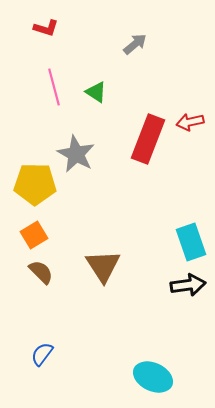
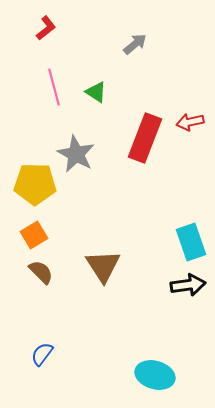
red L-shape: rotated 55 degrees counterclockwise
red rectangle: moved 3 px left, 1 px up
cyan ellipse: moved 2 px right, 2 px up; rotated 9 degrees counterclockwise
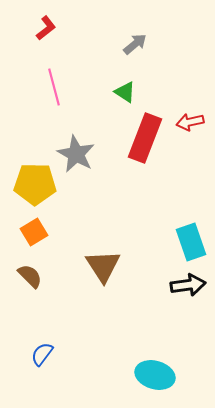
green triangle: moved 29 px right
orange square: moved 3 px up
brown semicircle: moved 11 px left, 4 px down
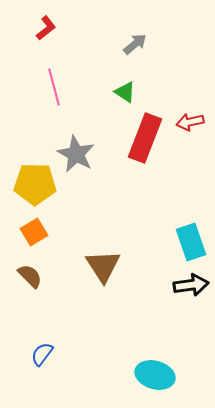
black arrow: moved 3 px right
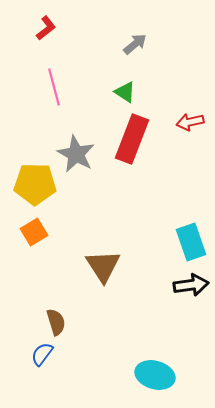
red rectangle: moved 13 px left, 1 px down
brown semicircle: moved 26 px right, 46 px down; rotated 28 degrees clockwise
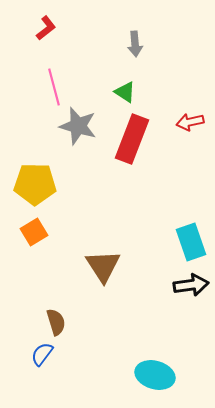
gray arrow: rotated 125 degrees clockwise
gray star: moved 2 px right, 28 px up; rotated 12 degrees counterclockwise
